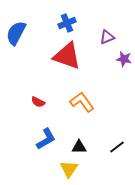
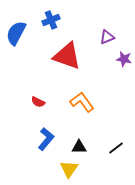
blue cross: moved 16 px left, 3 px up
blue L-shape: rotated 20 degrees counterclockwise
black line: moved 1 px left, 1 px down
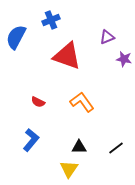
blue semicircle: moved 4 px down
blue L-shape: moved 15 px left, 1 px down
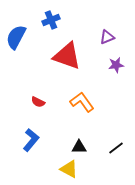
purple star: moved 8 px left, 6 px down; rotated 21 degrees counterclockwise
yellow triangle: rotated 36 degrees counterclockwise
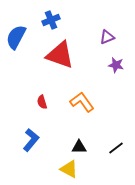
red triangle: moved 7 px left, 1 px up
purple star: rotated 21 degrees clockwise
red semicircle: moved 4 px right; rotated 48 degrees clockwise
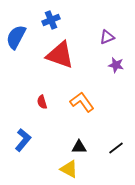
blue L-shape: moved 8 px left
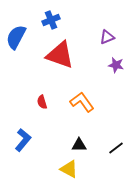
black triangle: moved 2 px up
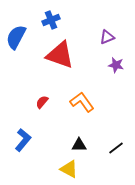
red semicircle: rotated 56 degrees clockwise
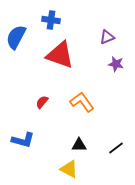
blue cross: rotated 30 degrees clockwise
purple star: moved 1 px up
blue L-shape: rotated 65 degrees clockwise
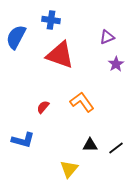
purple star: rotated 28 degrees clockwise
red semicircle: moved 1 px right, 5 px down
black triangle: moved 11 px right
yellow triangle: rotated 42 degrees clockwise
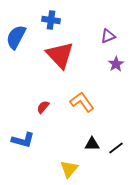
purple triangle: moved 1 px right, 1 px up
red triangle: rotated 28 degrees clockwise
black triangle: moved 2 px right, 1 px up
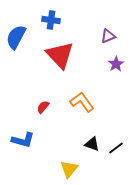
black triangle: rotated 21 degrees clockwise
